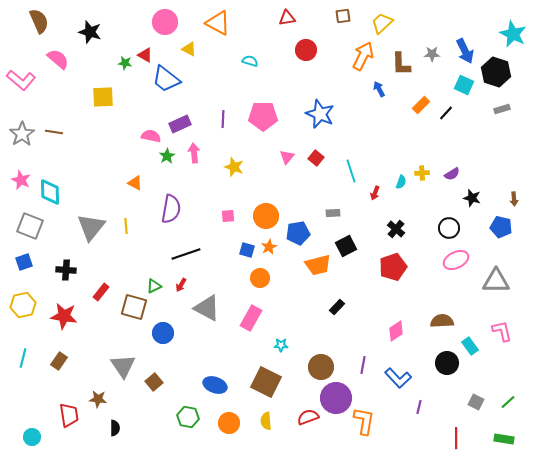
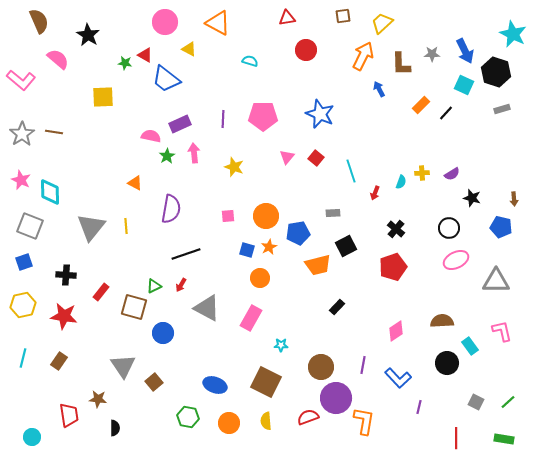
black star at (90, 32): moved 2 px left, 3 px down; rotated 15 degrees clockwise
black cross at (66, 270): moved 5 px down
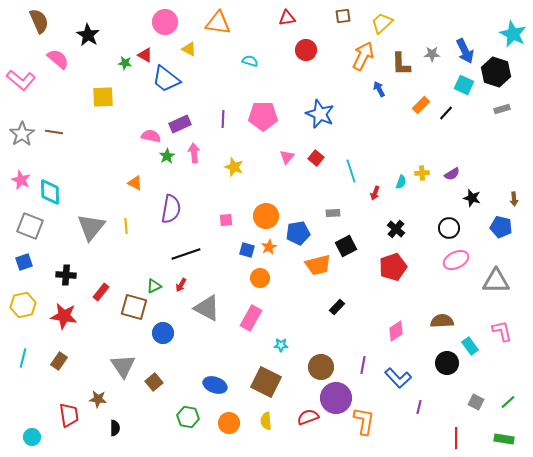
orange triangle at (218, 23): rotated 20 degrees counterclockwise
pink square at (228, 216): moved 2 px left, 4 px down
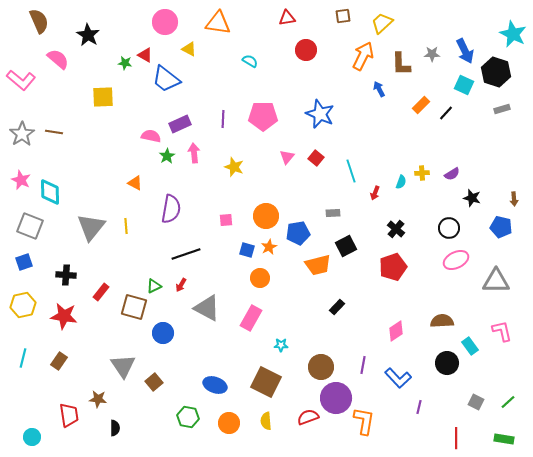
cyan semicircle at (250, 61): rotated 14 degrees clockwise
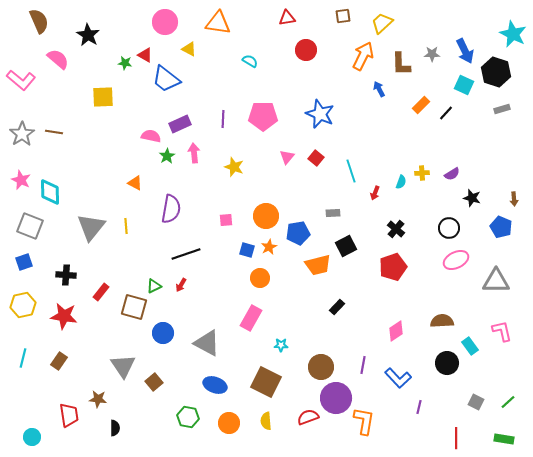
blue pentagon at (501, 227): rotated 10 degrees clockwise
gray triangle at (207, 308): moved 35 px down
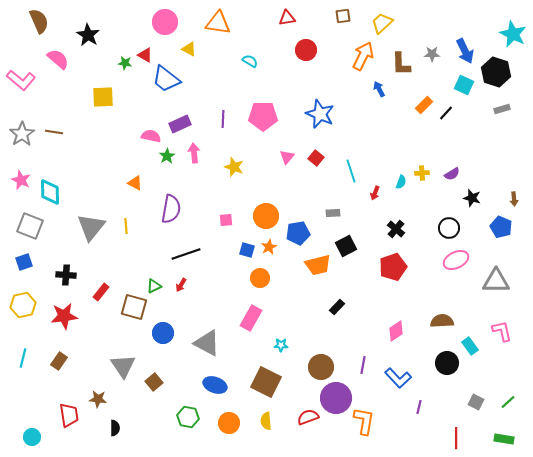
orange rectangle at (421, 105): moved 3 px right
red star at (64, 316): rotated 16 degrees counterclockwise
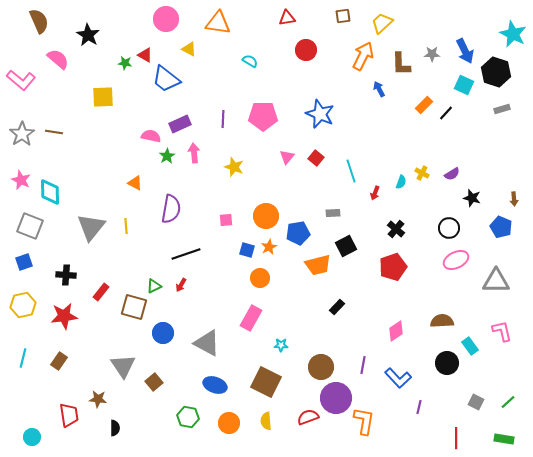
pink circle at (165, 22): moved 1 px right, 3 px up
yellow cross at (422, 173): rotated 32 degrees clockwise
